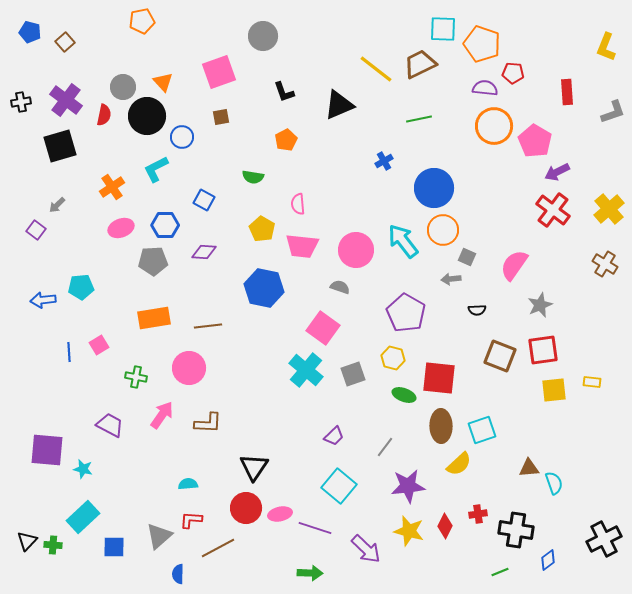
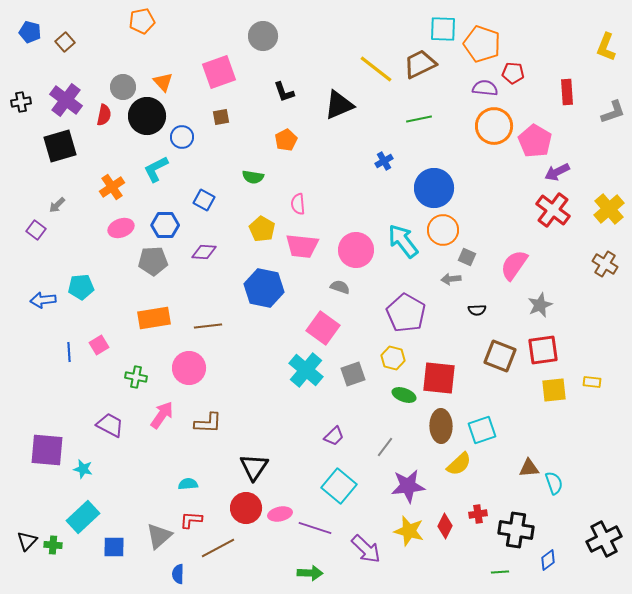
green line at (500, 572): rotated 18 degrees clockwise
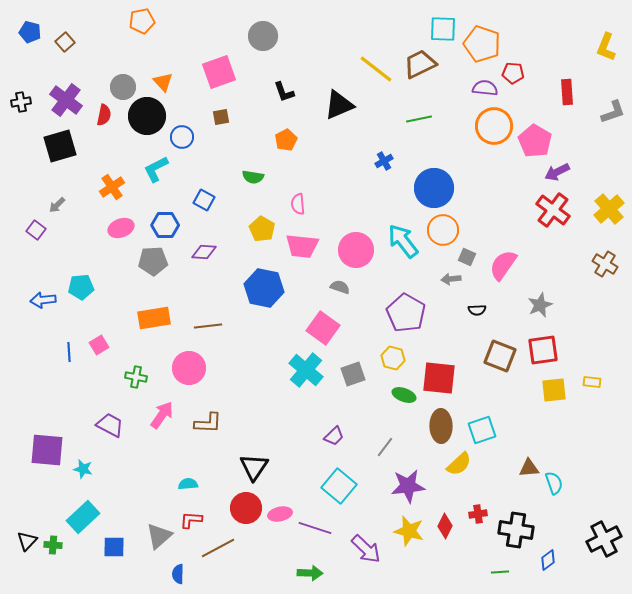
pink semicircle at (514, 265): moved 11 px left
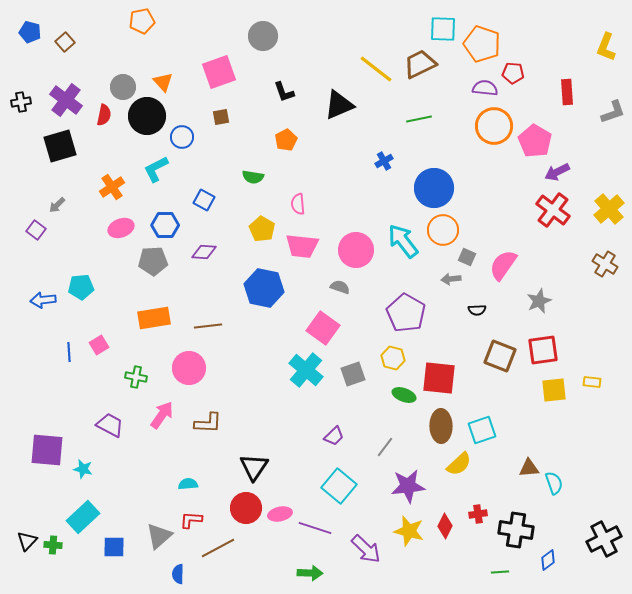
gray star at (540, 305): moved 1 px left, 4 px up
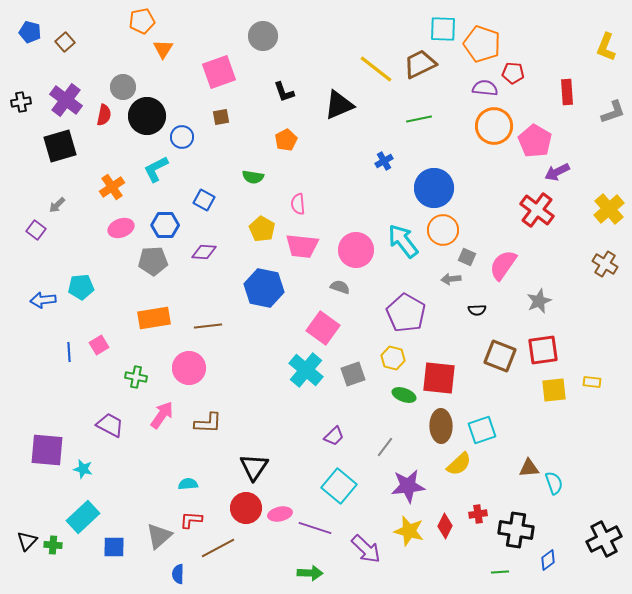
orange triangle at (163, 82): moved 33 px up; rotated 15 degrees clockwise
red cross at (553, 210): moved 16 px left
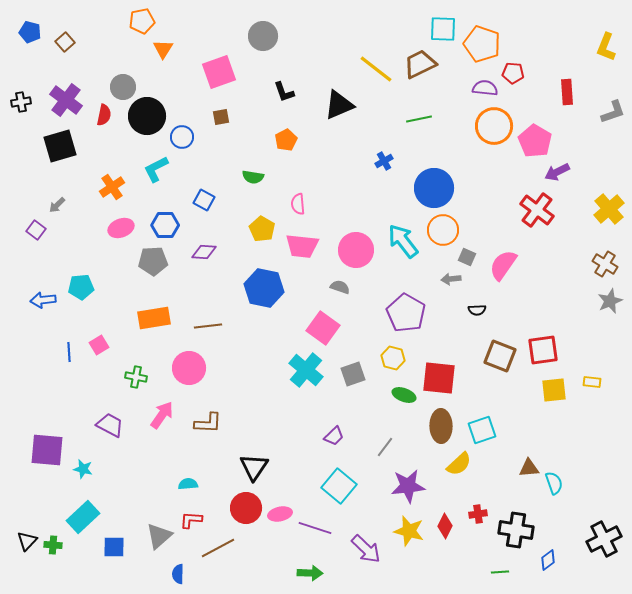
gray star at (539, 301): moved 71 px right
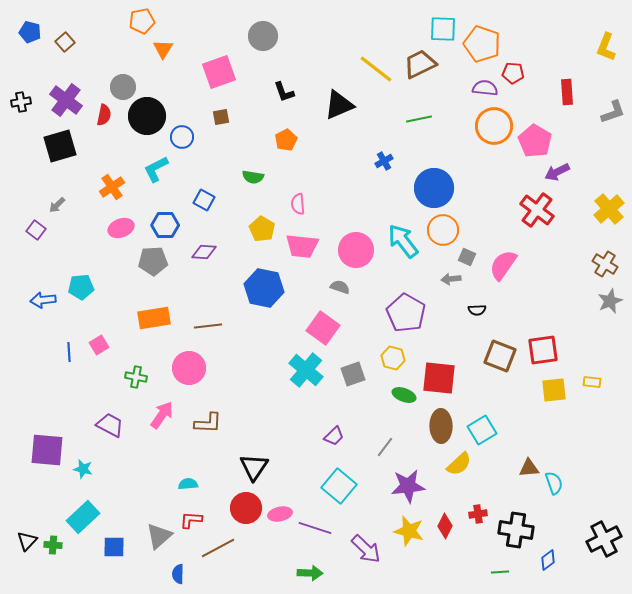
cyan square at (482, 430): rotated 12 degrees counterclockwise
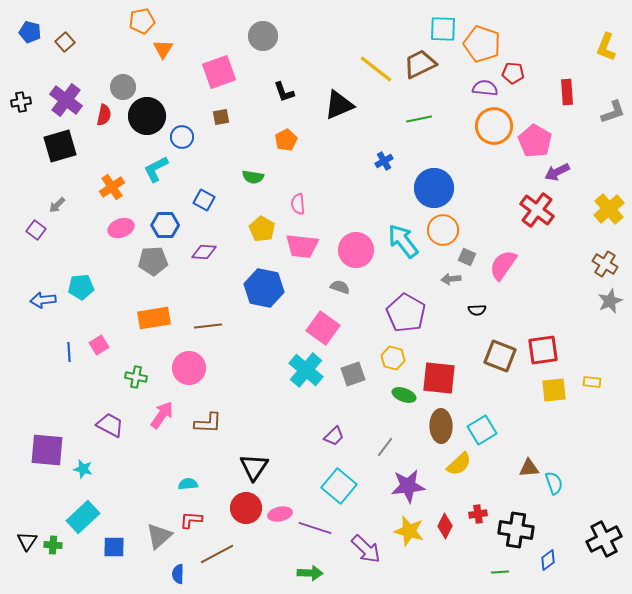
black triangle at (27, 541): rotated 10 degrees counterclockwise
brown line at (218, 548): moved 1 px left, 6 px down
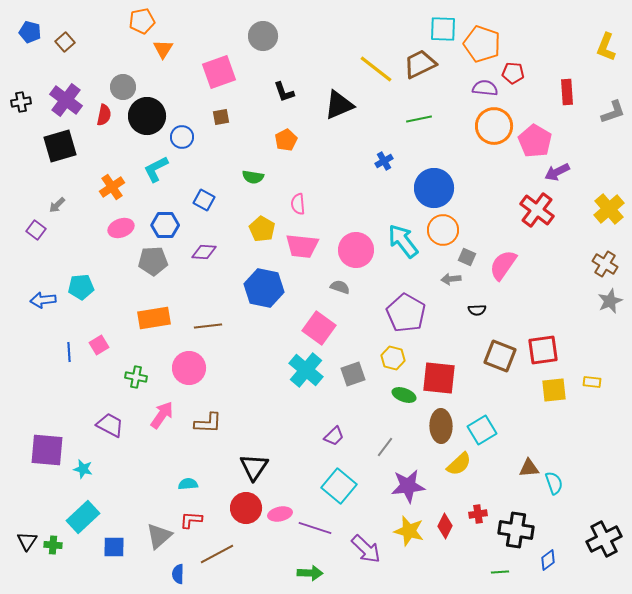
pink square at (323, 328): moved 4 px left
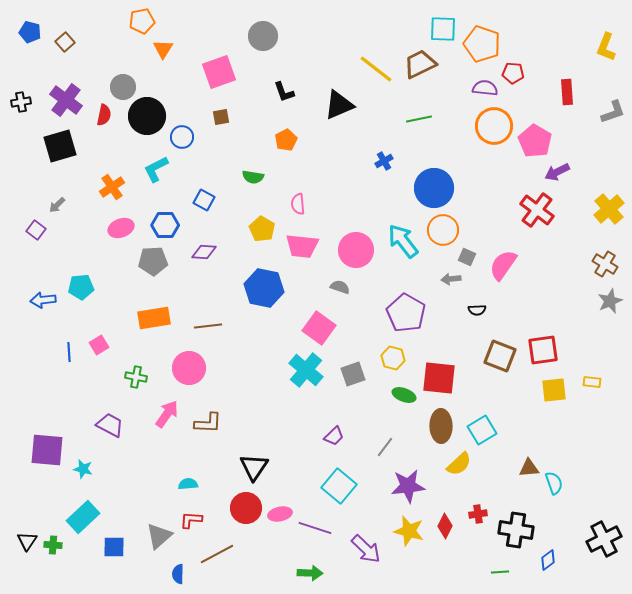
pink arrow at (162, 415): moved 5 px right, 1 px up
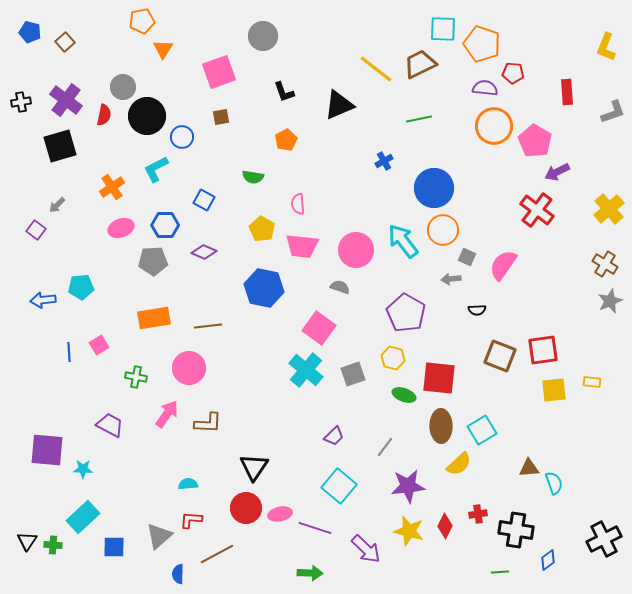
purple diamond at (204, 252): rotated 20 degrees clockwise
cyan star at (83, 469): rotated 12 degrees counterclockwise
